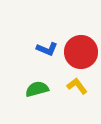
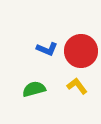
red circle: moved 1 px up
green semicircle: moved 3 px left
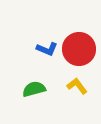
red circle: moved 2 px left, 2 px up
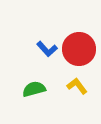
blue L-shape: rotated 25 degrees clockwise
